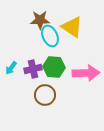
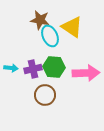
brown star: rotated 12 degrees clockwise
cyan arrow: rotated 120 degrees counterclockwise
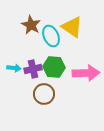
brown star: moved 9 px left, 5 px down; rotated 18 degrees clockwise
cyan ellipse: moved 1 px right
cyan arrow: moved 3 px right
brown circle: moved 1 px left, 1 px up
